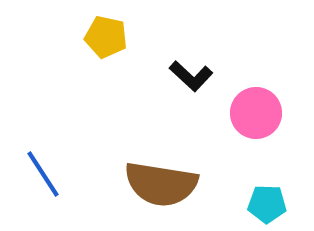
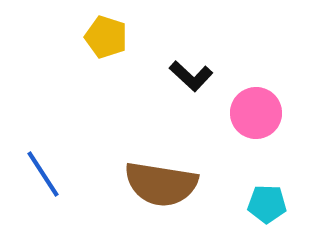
yellow pentagon: rotated 6 degrees clockwise
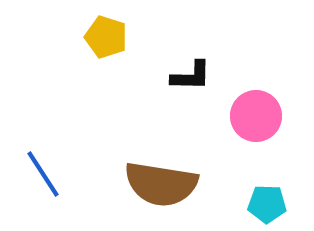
black L-shape: rotated 42 degrees counterclockwise
pink circle: moved 3 px down
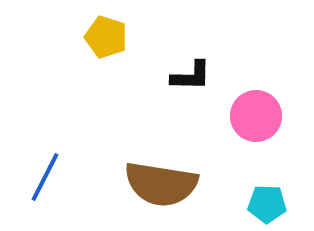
blue line: moved 2 px right, 3 px down; rotated 60 degrees clockwise
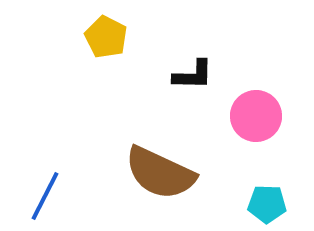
yellow pentagon: rotated 9 degrees clockwise
black L-shape: moved 2 px right, 1 px up
blue line: moved 19 px down
brown semicircle: moved 1 px left, 11 px up; rotated 16 degrees clockwise
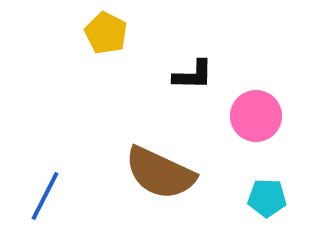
yellow pentagon: moved 4 px up
cyan pentagon: moved 6 px up
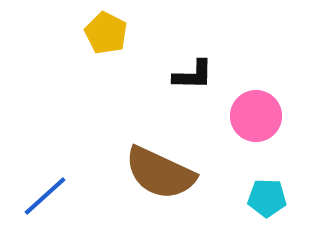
blue line: rotated 21 degrees clockwise
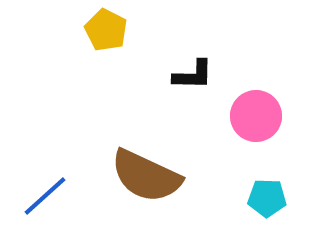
yellow pentagon: moved 3 px up
brown semicircle: moved 14 px left, 3 px down
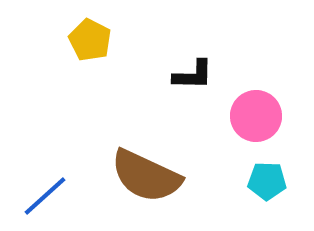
yellow pentagon: moved 16 px left, 10 px down
cyan pentagon: moved 17 px up
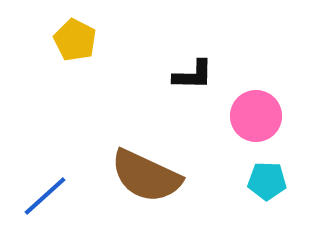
yellow pentagon: moved 15 px left
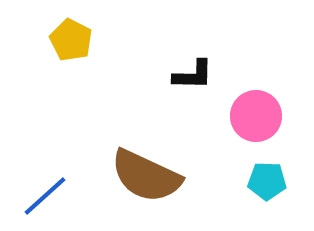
yellow pentagon: moved 4 px left
